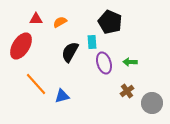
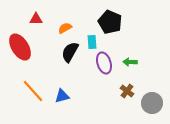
orange semicircle: moved 5 px right, 6 px down
red ellipse: moved 1 px left, 1 px down; rotated 64 degrees counterclockwise
orange line: moved 3 px left, 7 px down
brown cross: rotated 16 degrees counterclockwise
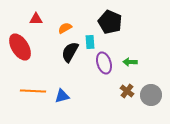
cyan rectangle: moved 2 px left
orange line: rotated 45 degrees counterclockwise
gray circle: moved 1 px left, 8 px up
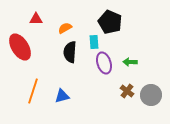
cyan rectangle: moved 4 px right
black semicircle: rotated 25 degrees counterclockwise
orange line: rotated 75 degrees counterclockwise
